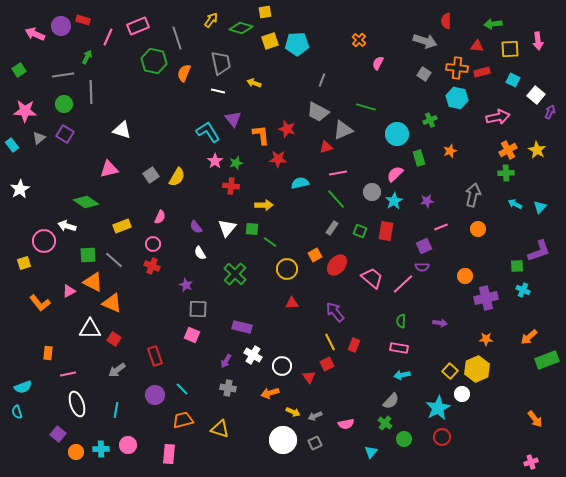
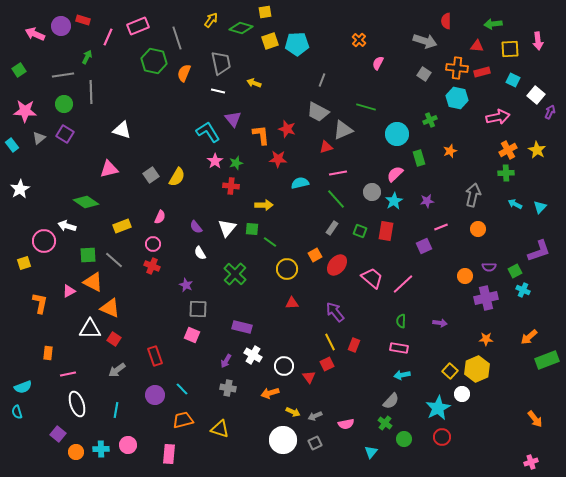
green square at (517, 266): moved 2 px left, 5 px down; rotated 24 degrees counterclockwise
purple semicircle at (422, 267): moved 67 px right
orange L-shape at (40, 303): rotated 130 degrees counterclockwise
orange triangle at (112, 303): moved 2 px left, 5 px down
white circle at (282, 366): moved 2 px right
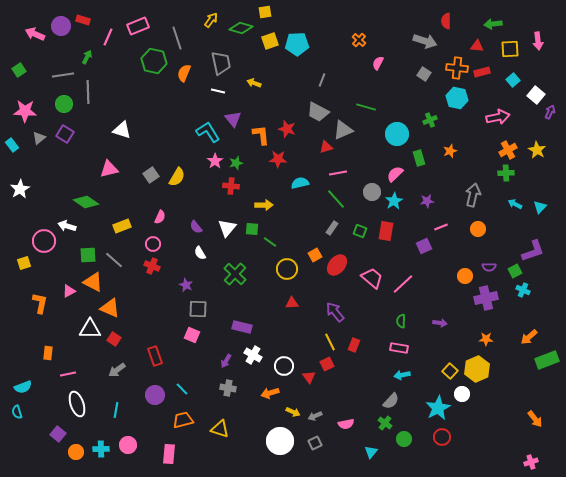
cyan square at (513, 80): rotated 24 degrees clockwise
gray line at (91, 92): moved 3 px left
purple L-shape at (539, 251): moved 6 px left
white circle at (283, 440): moved 3 px left, 1 px down
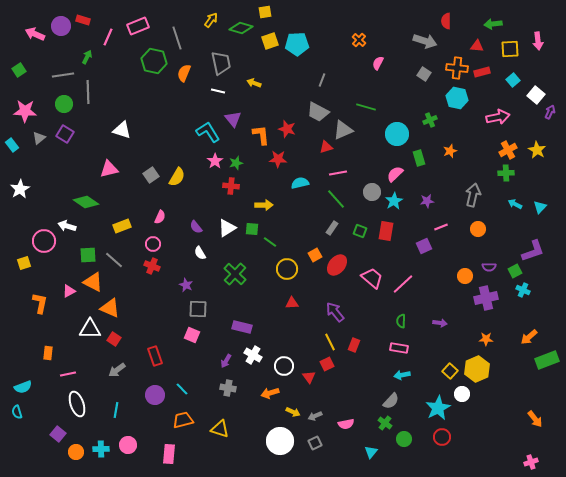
white triangle at (227, 228): rotated 18 degrees clockwise
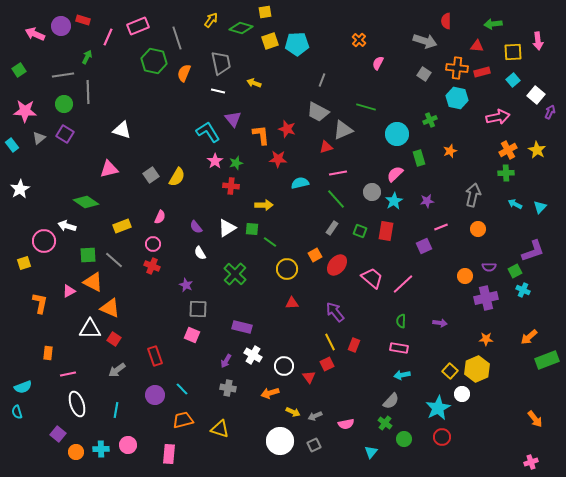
yellow square at (510, 49): moved 3 px right, 3 px down
gray square at (315, 443): moved 1 px left, 2 px down
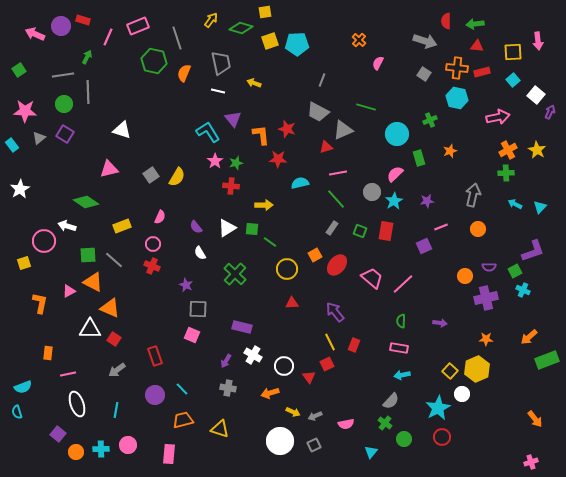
green arrow at (493, 24): moved 18 px left
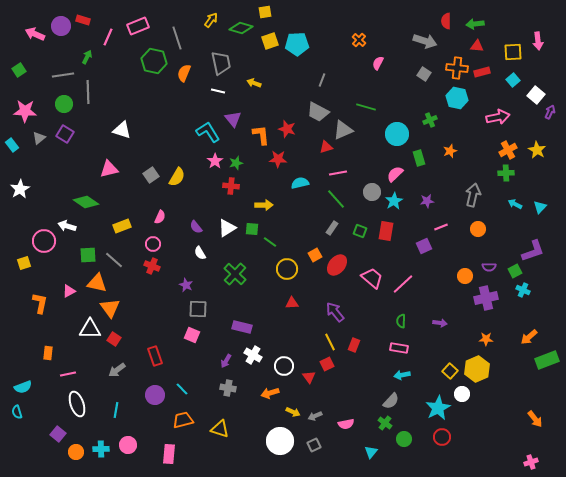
orange triangle at (93, 282): moved 4 px right, 1 px down; rotated 15 degrees counterclockwise
orange triangle at (110, 308): rotated 30 degrees clockwise
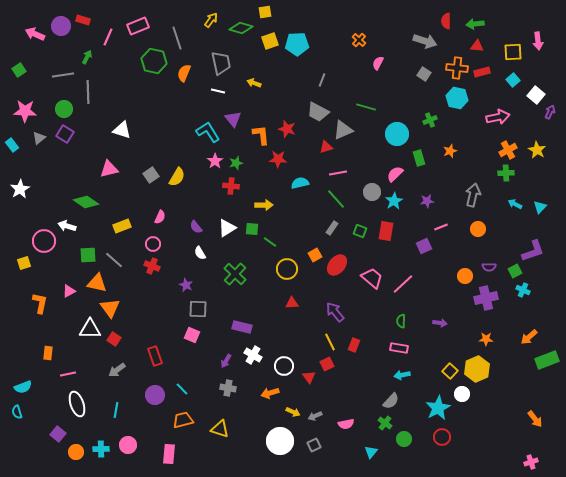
green circle at (64, 104): moved 5 px down
